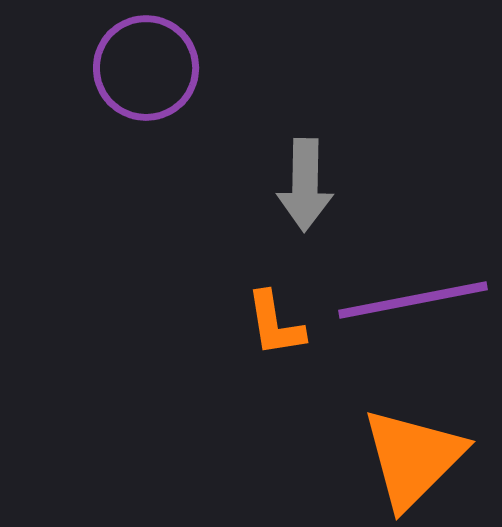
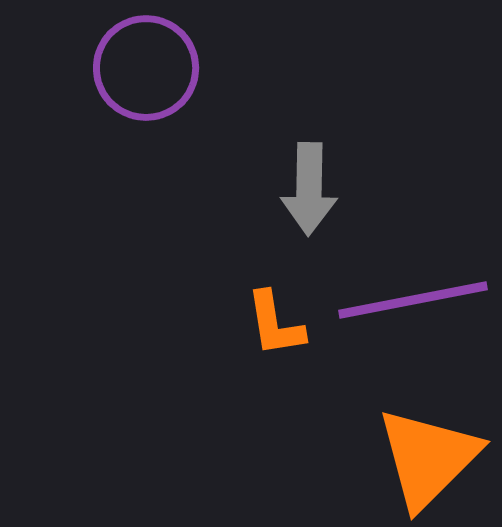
gray arrow: moved 4 px right, 4 px down
orange triangle: moved 15 px right
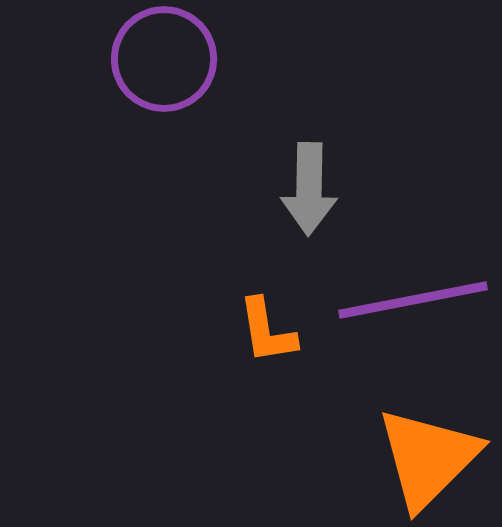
purple circle: moved 18 px right, 9 px up
orange L-shape: moved 8 px left, 7 px down
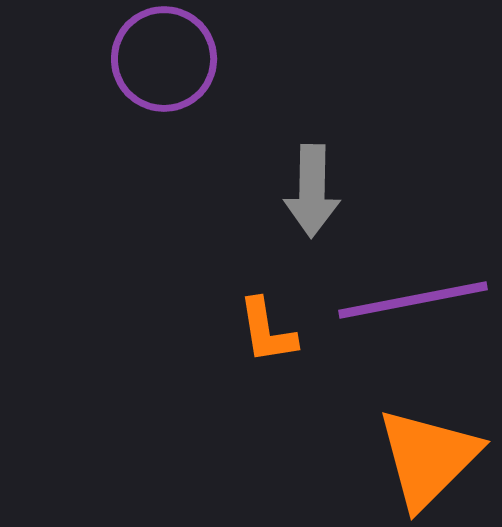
gray arrow: moved 3 px right, 2 px down
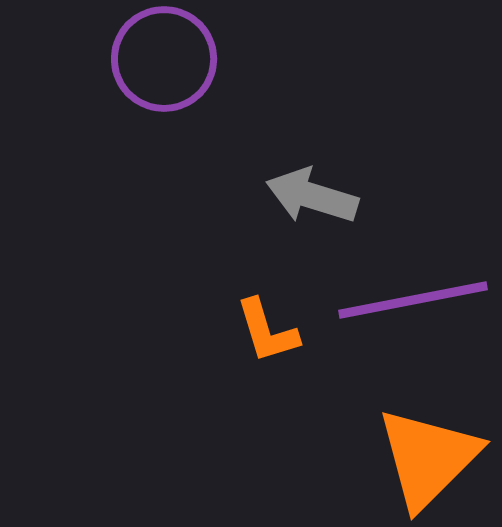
gray arrow: moved 5 px down; rotated 106 degrees clockwise
orange L-shape: rotated 8 degrees counterclockwise
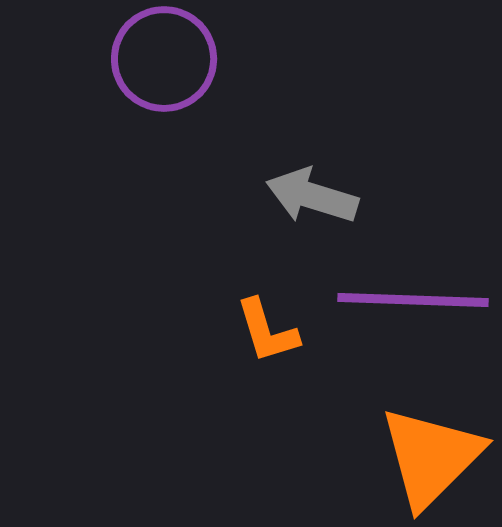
purple line: rotated 13 degrees clockwise
orange triangle: moved 3 px right, 1 px up
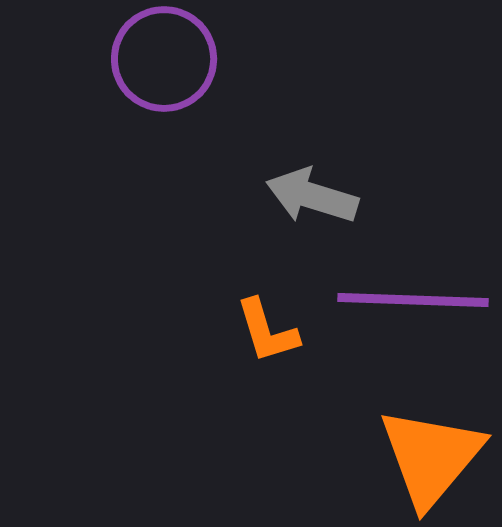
orange triangle: rotated 5 degrees counterclockwise
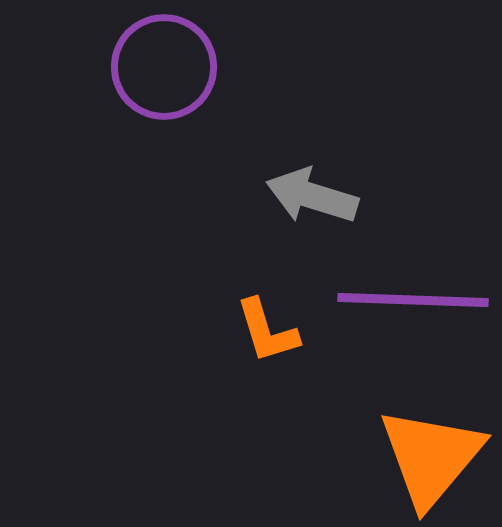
purple circle: moved 8 px down
